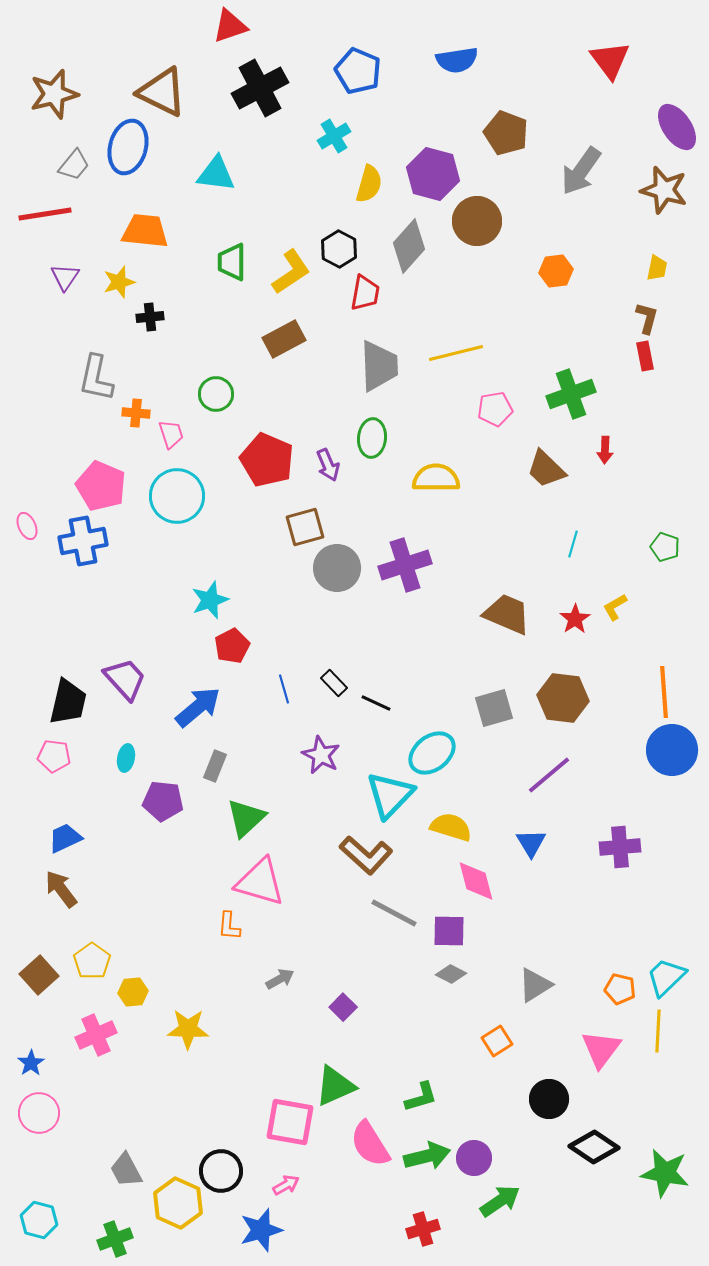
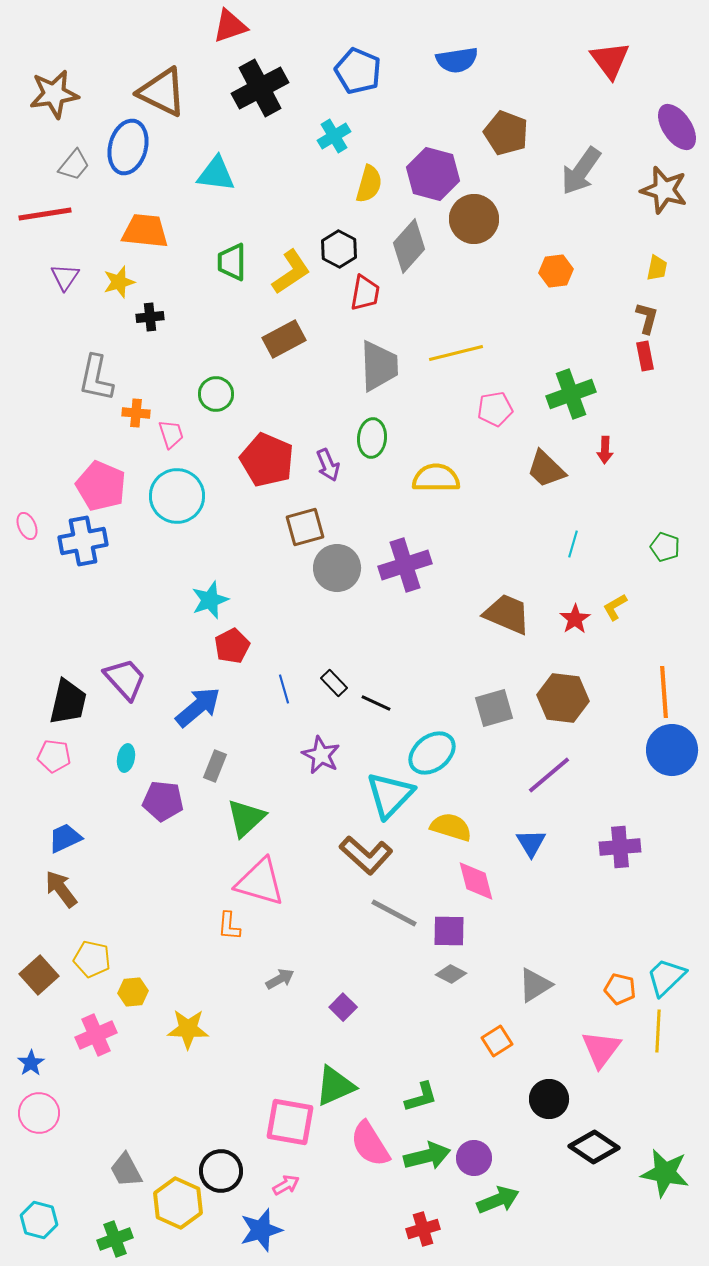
brown star at (54, 94): rotated 6 degrees clockwise
brown circle at (477, 221): moved 3 px left, 2 px up
yellow pentagon at (92, 961): moved 2 px up; rotated 24 degrees counterclockwise
green arrow at (500, 1201): moved 2 px left, 1 px up; rotated 12 degrees clockwise
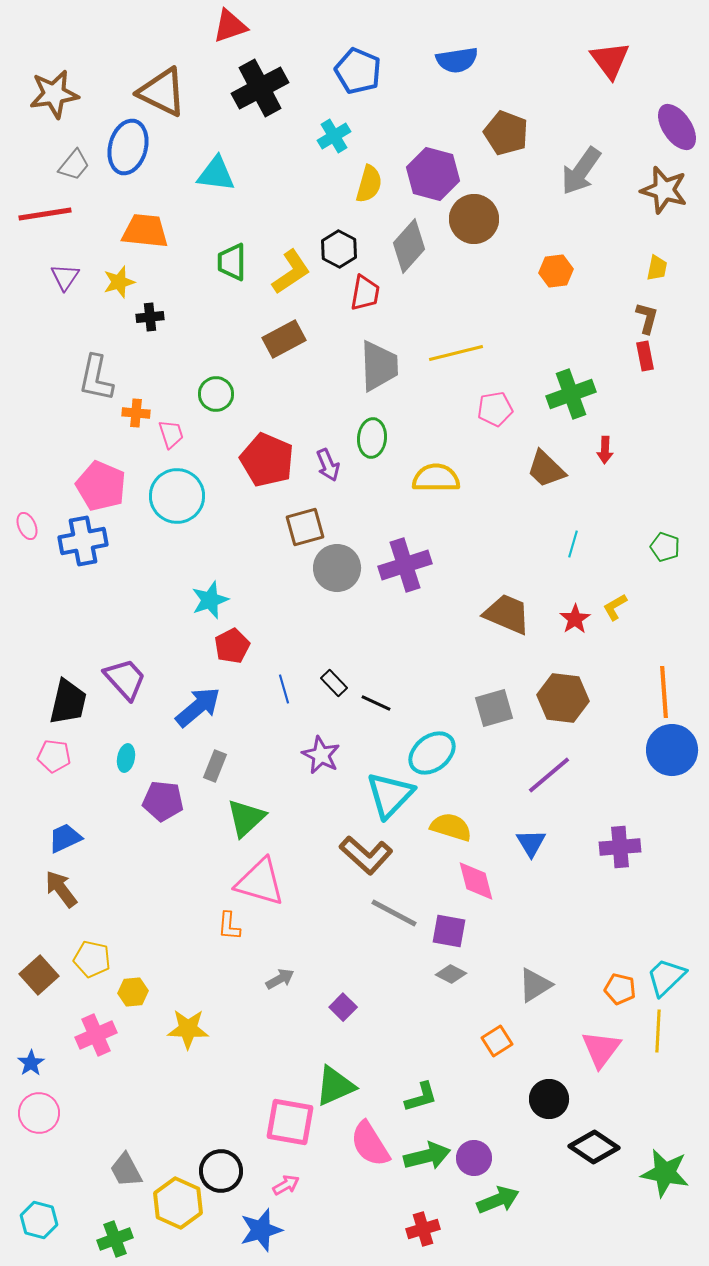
purple square at (449, 931): rotated 9 degrees clockwise
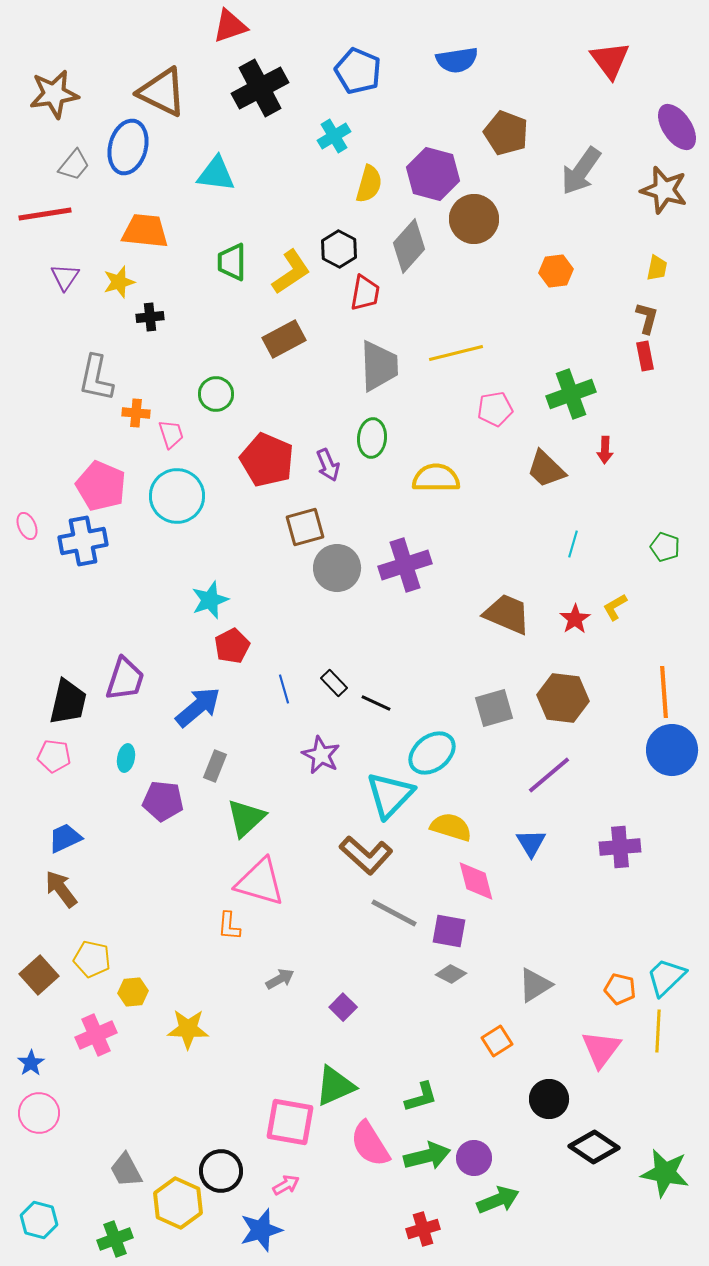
purple trapezoid at (125, 679): rotated 60 degrees clockwise
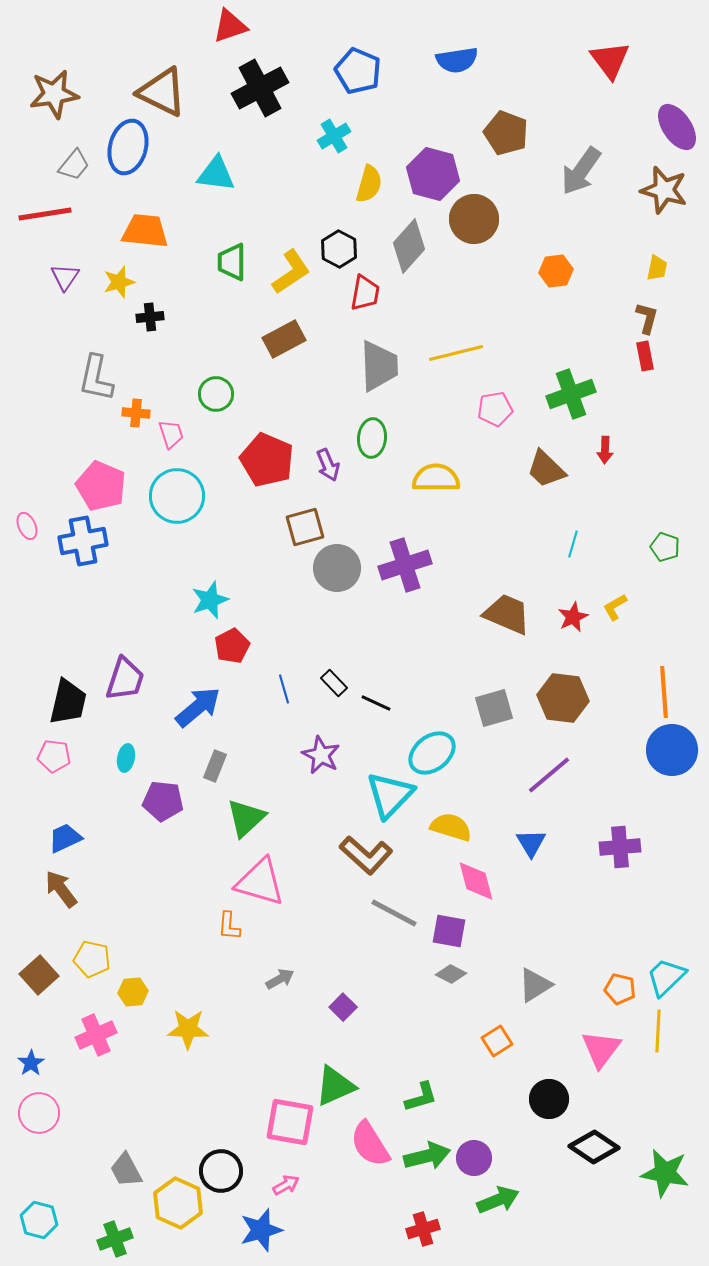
red star at (575, 619): moved 2 px left, 2 px up; rotated 8 degrees clockwise
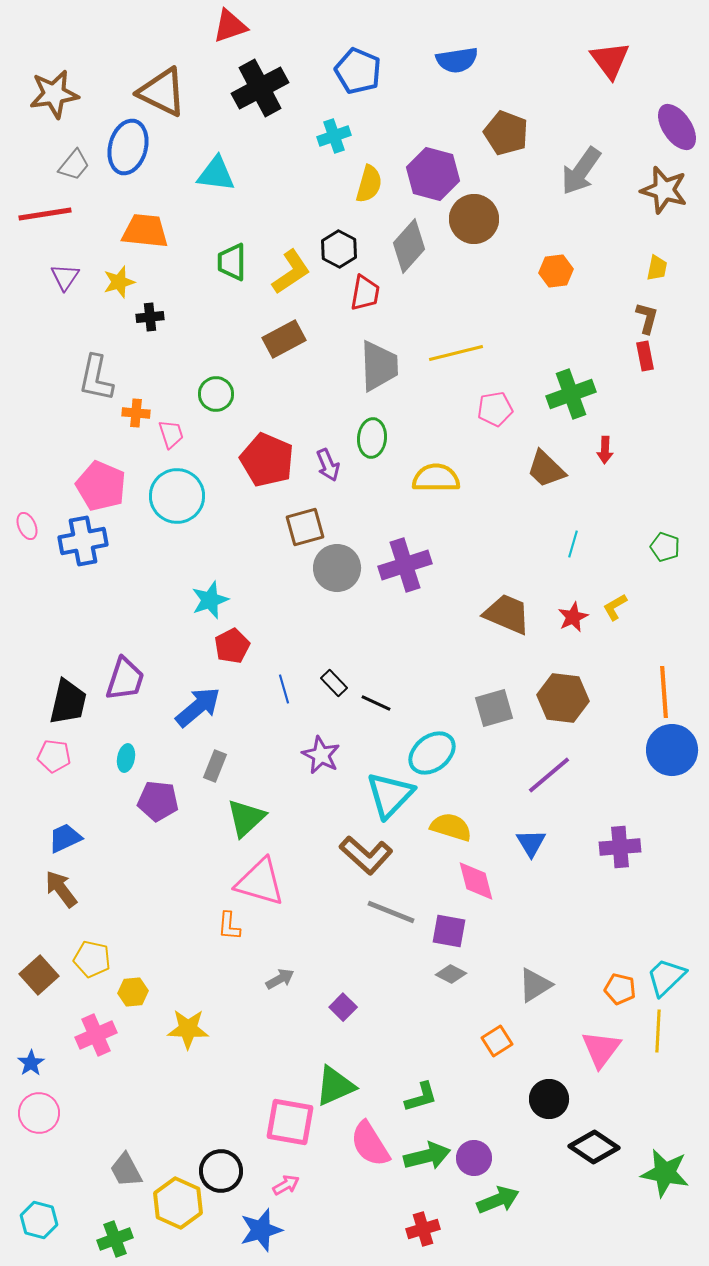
cyan cross at (334, 136): rotated 12 degrees clockwise
purple pentagon at (163, 801): moved 5 px left
gray line at (394, 913): moved 3 px left, 1 px up; rotated 6 degrees counterclockwise
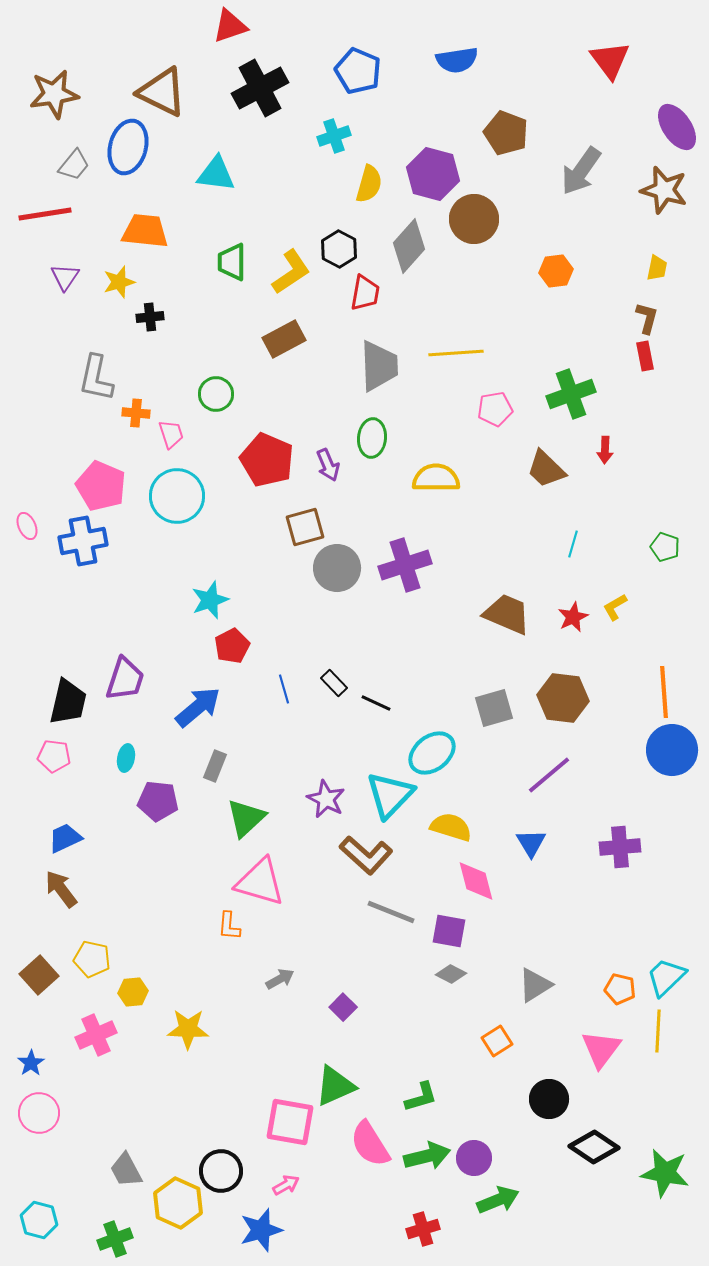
yellow line at (456, 353): rotated 10 degrees clockwise
purple star at (321, 755): moved 5 px right, 44 px down
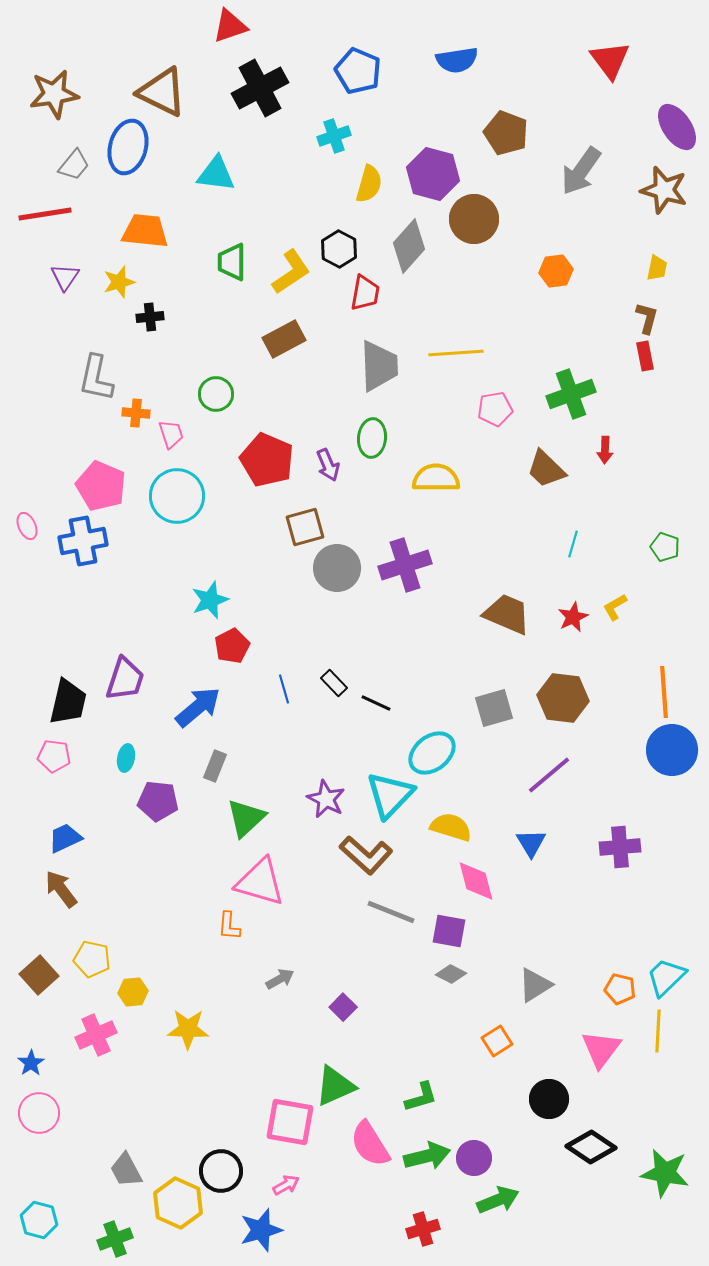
black diamond at (594, 1147): moved 3 px left
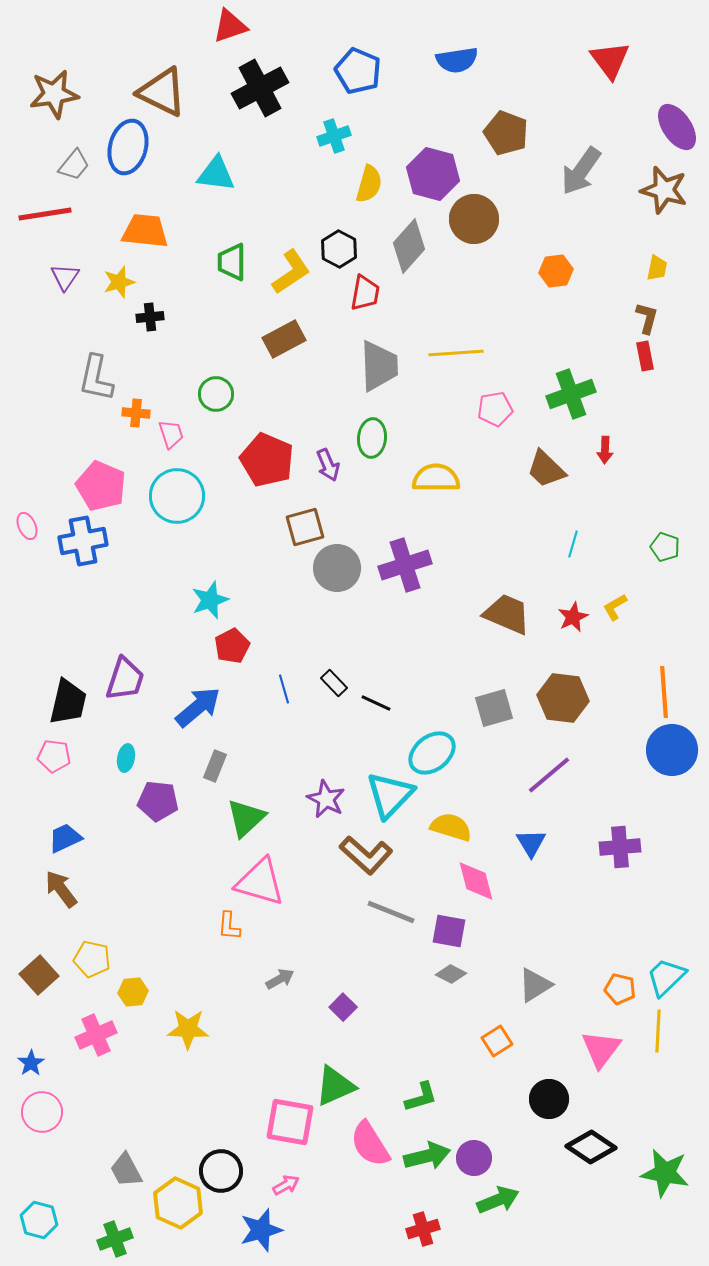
pink circle at (39, 1113): moved 3 px right, 1 px up
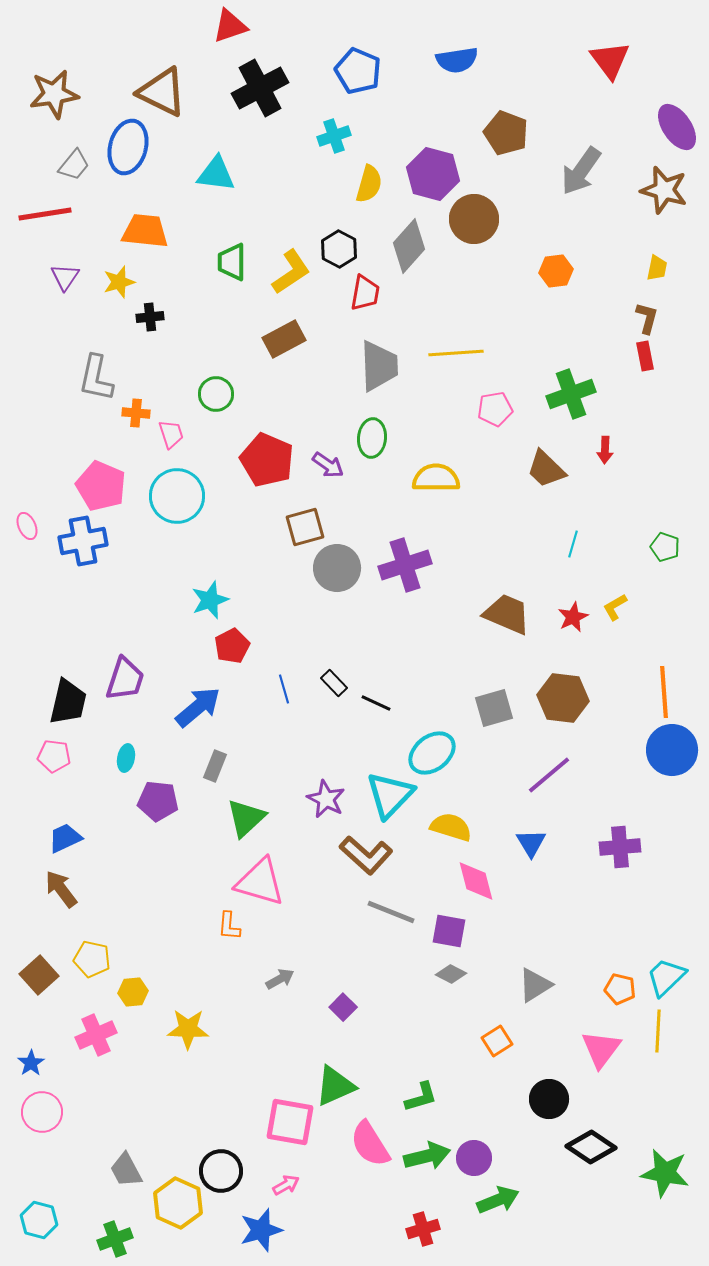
purple arrow at (328, 465): rotated 32 degrees counterclockwise
